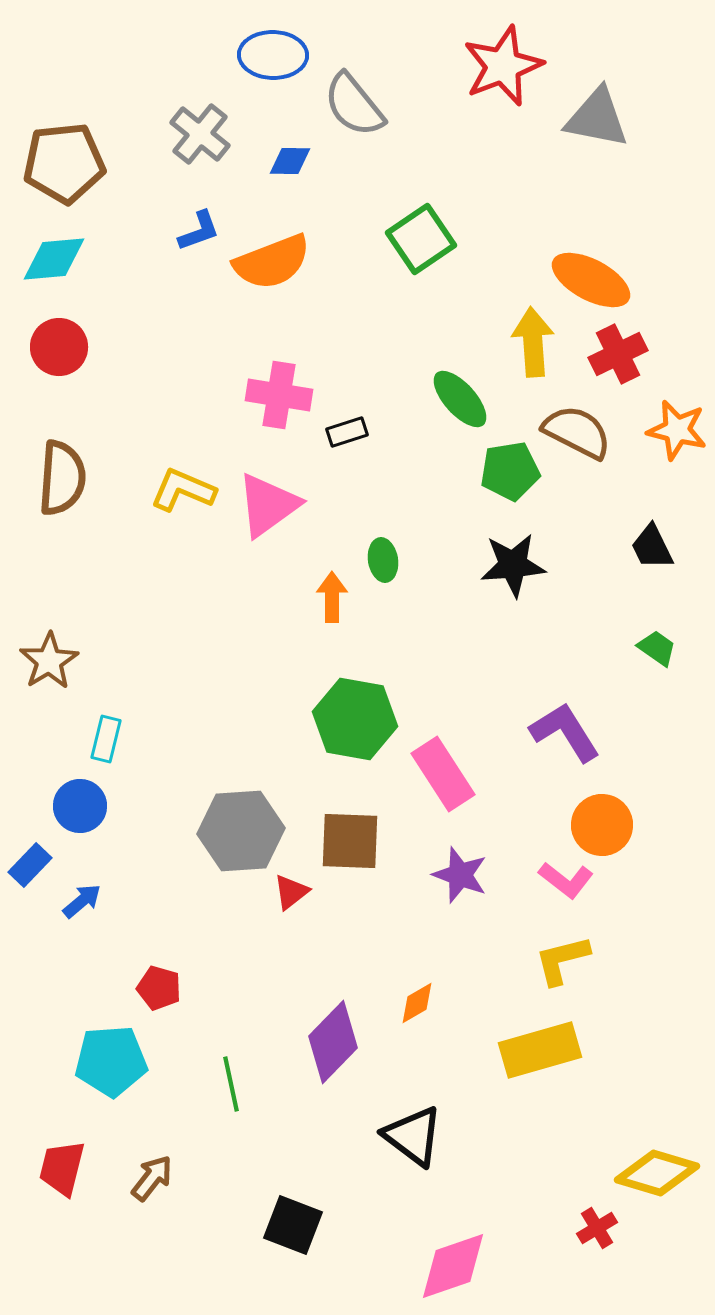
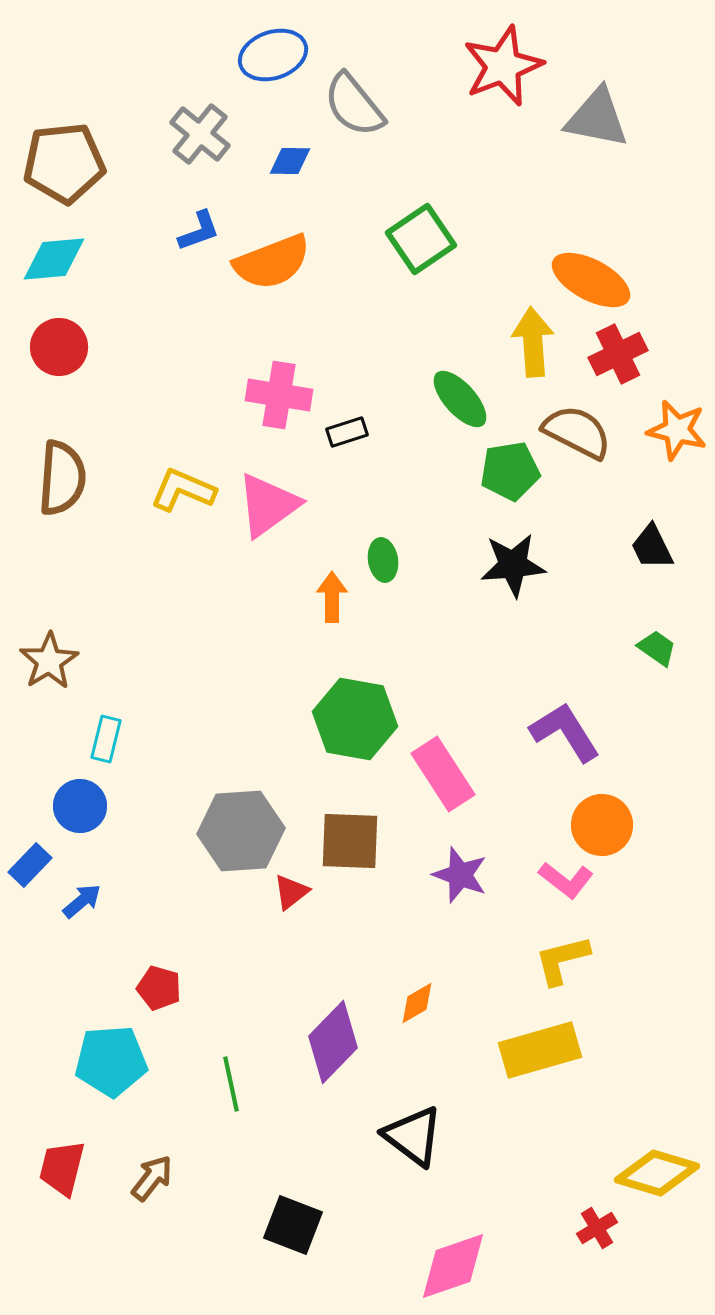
blue ellipse at (273, 55): rotated 20 degrees counterclockwise
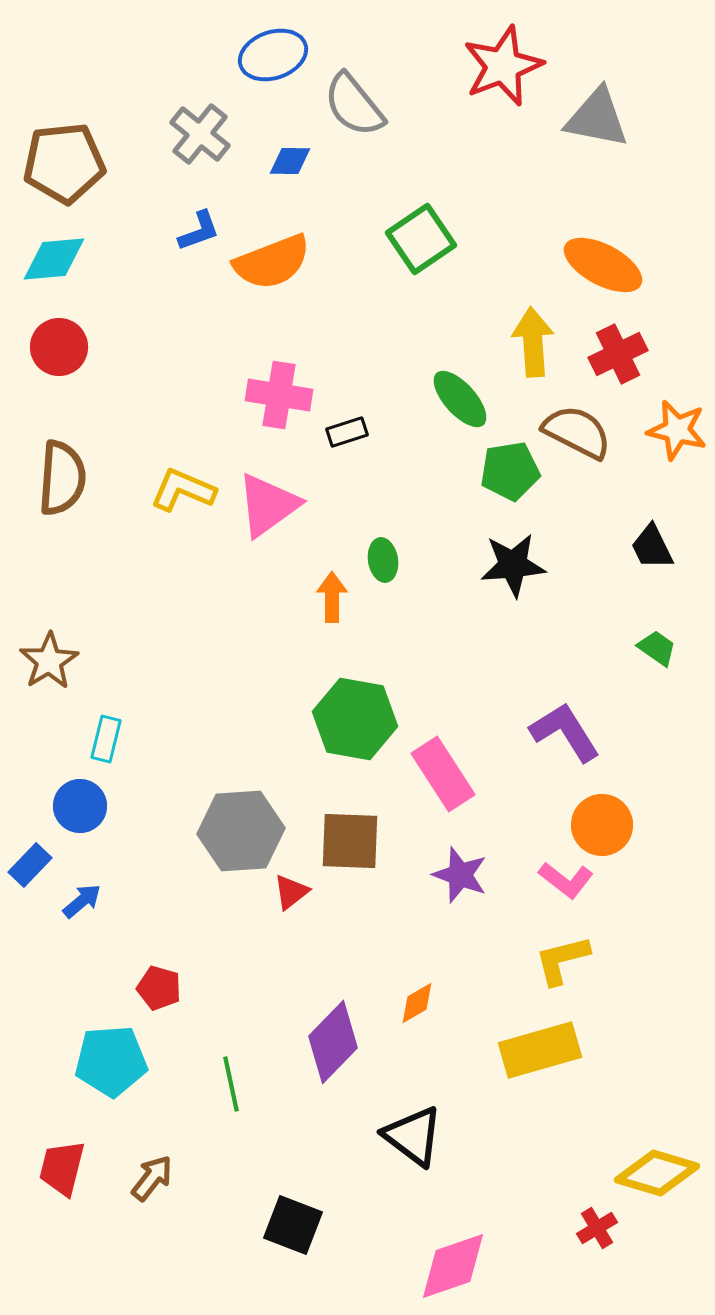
orange ellipse at (591, 280): moved 12 px right, 15 px up
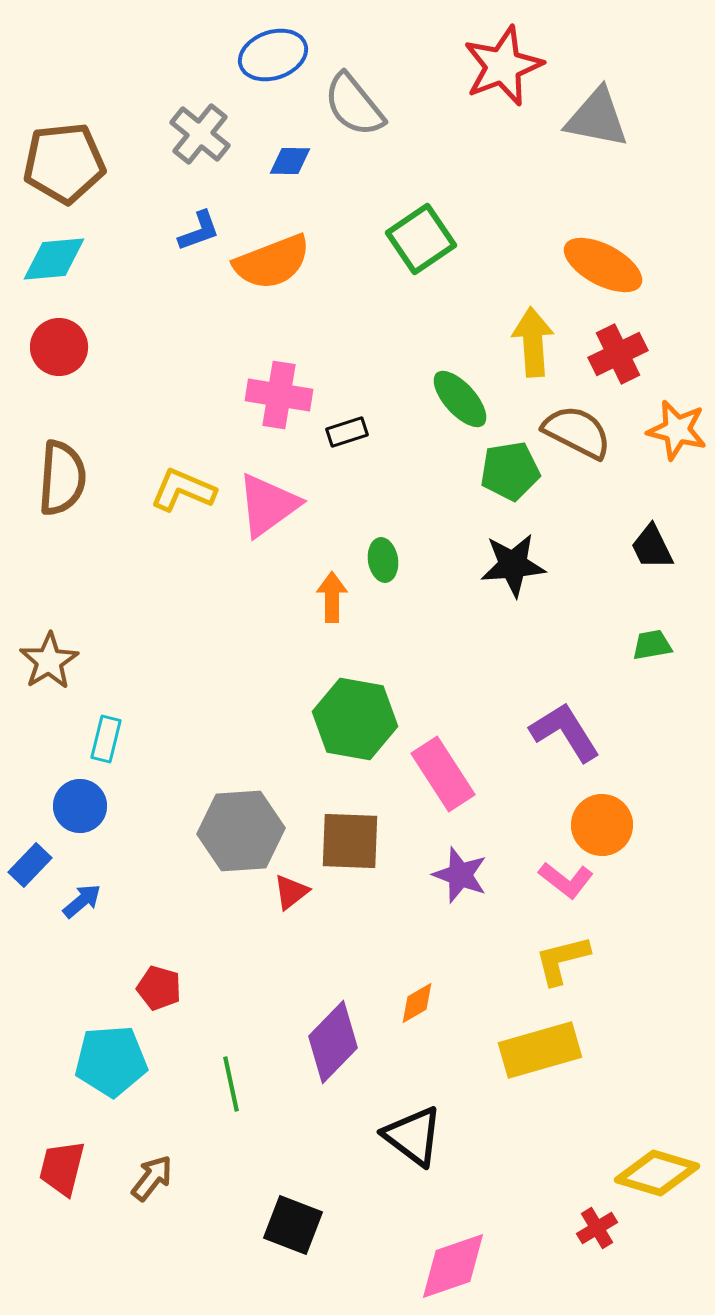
green trapezoid at (657, 648): moved 5 px left, 3 px up; rotated 45 degrees counterclockwise
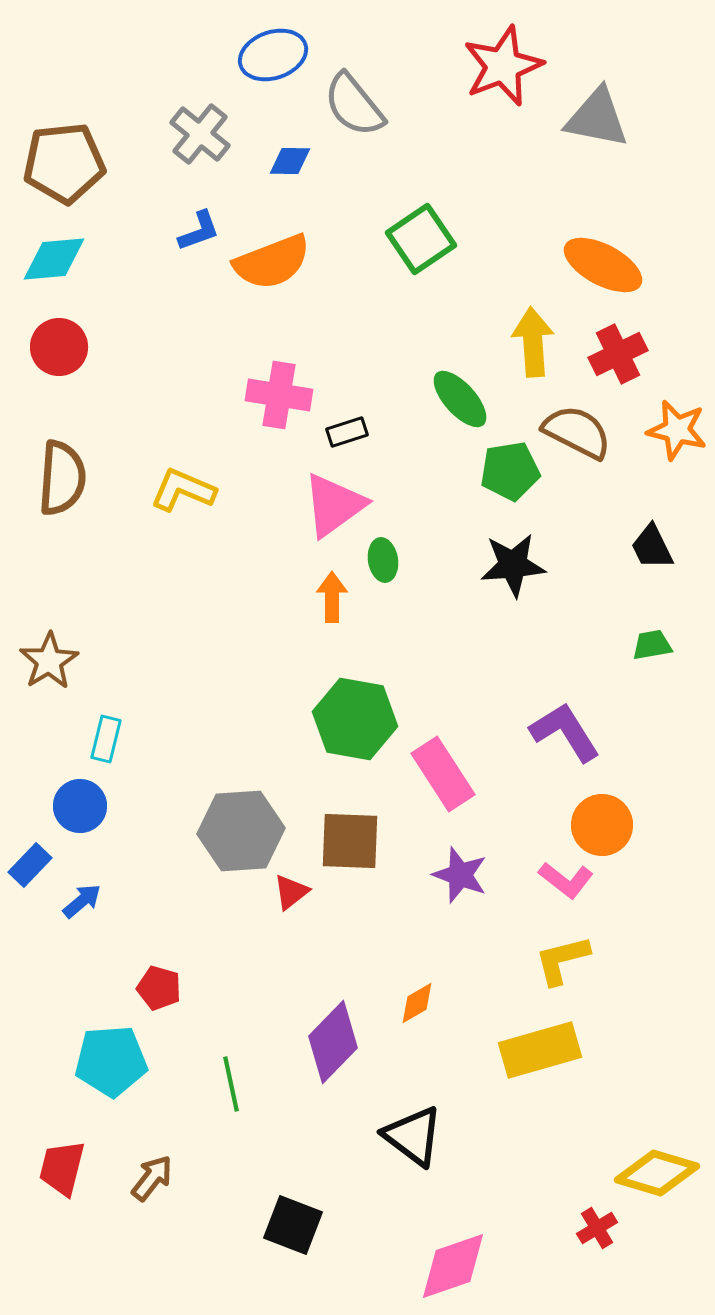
pink triangle at (268, 505): moved 66 px right
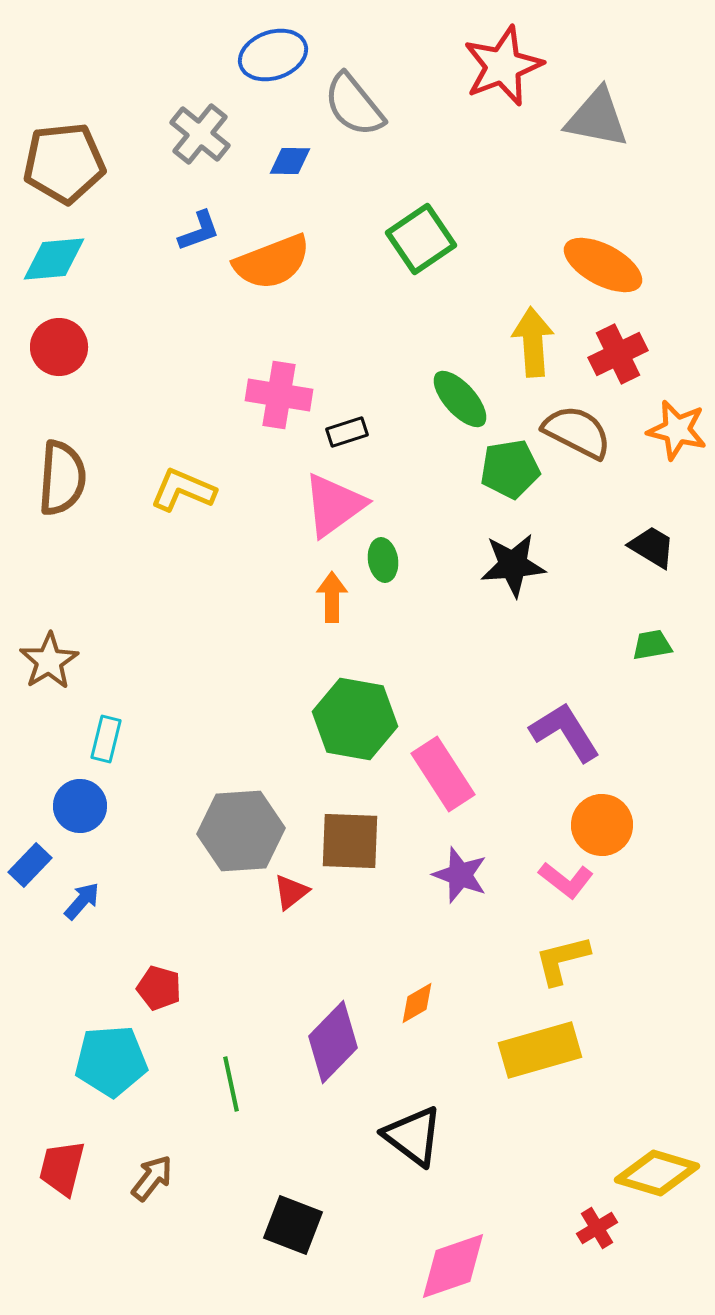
green pentagon at (510, 471): moved 2 px up
black trapezoid at (652, 547): rotated 147 degrees clockwise
blue arrow at (82, 901): rotated 9 degrees counterclockwise
